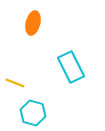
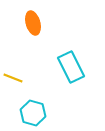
orange ellipse: rotated 30 degrees counterclockwise
yellow line: moved 2 px left, 5 px up
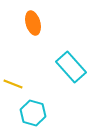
cyan rectangle: rotated 16 degrees counterclockwise
yellow line: moved 6 px down
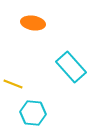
orange ellipse: rotated 65 degrees counterclockwise
cyan hexagon: rotated 10 degrees counterclockwise
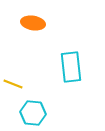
cyan rectangle: rotated 36 degrees clockwise
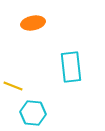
orange ellipse: rotated 20 degrees counterclockwise
yellow line: moved 2 px down
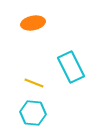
cyan rectangle: rotated 20 degrees counterclockwise
yellow line: moved 21 px right, 3 px up
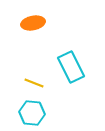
cyan hexagon: moved 1 px left
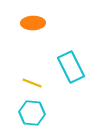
orange ellipse: rotated 10 degrees clockwise
yellow line: moved 2 px left
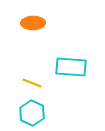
cyan rectangle: rotated 60 degrees counterclockwise
cyan hexagon: rotated 20 degrees clockwise
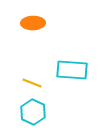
cyan rectangle: moved 1 px right, 3 px down
cyan hexagon: moved 1 px right, 1 px up
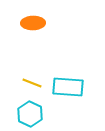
cyan rectangle: moved 4 px left, 17 px down
cyan hexagon: moved 3 px left, 2 px down
